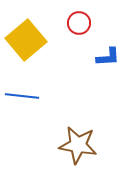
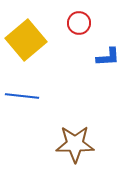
brown star: moved 3 px left, 1 px up; rotated 9 degrees counterclockwise
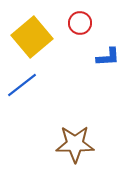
red circle: moved 1 px right
yellow square: moved 6 px right, 3 px up
blue line: moved 11 px up; rotated 44 degrees counterclockwise
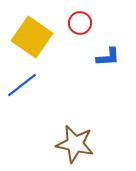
yellow square: rotated 15 degrees counterclockwise
brown star: rotated 12 degrees clockwise
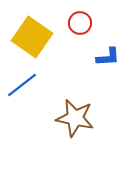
brown star: moved 26 px up
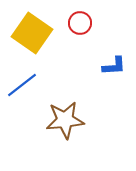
yellow square: moved 4 px up
blue L-shape: moved 6 px right, 9 px down
brown star: moved 10 px left, 2 px down; rotated 18 degrees counterclockwise
